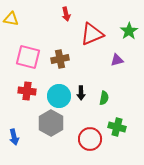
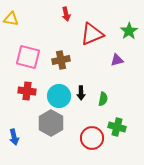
brown cross: moved 1 px right, 1 px down
green semicircle: moved 1 px left, 1 px down
red circle: moved 2 px right, 1 px up
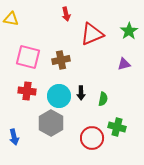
purple triangle: moved 7 px right, 4 px down
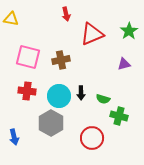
green semicircle: rotated 96 degrees clockwise
green cross: moved 2 px right, 11 px up
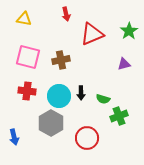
yellow triangle: moved 13 px right
green cross: rotated 36 degrees counterclockwise
red circle: moved 5 px left
